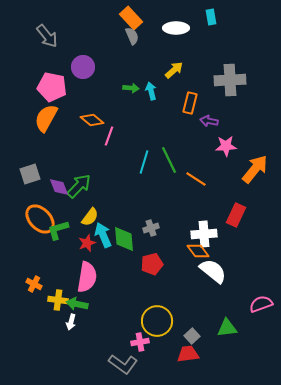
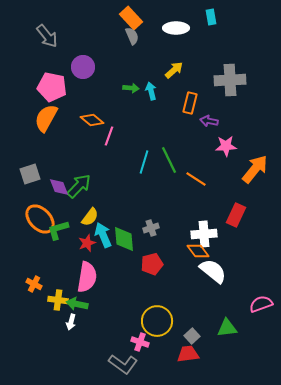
pink cross at (140, 342): rotated 30 degrees clockwise
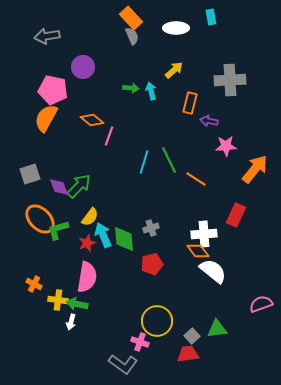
gray arrow at (47, 36): rotated 120 degrees clockwise
pink pentagon at (52, 87): moved 1 px right, 3 px down
green triangle at (227, 328): moved 10 px left, 1 px down
